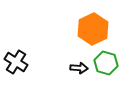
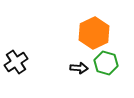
orange hexagon: moved 1 px right, 4 px down
black cross: rotated 25 degrees clockwise
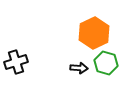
black cross: rotated 15 degrees clockwise
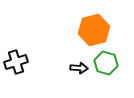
orange hexagon: moved 3 px up; rotated 12 degrees clockwise
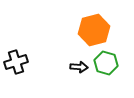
black arrow: moved 1 px up
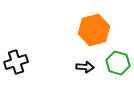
green hexagon: moved 12 px right
black arrow: moved 6 px right
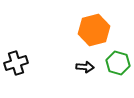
black cross: moved 1 px down
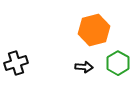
green hexagon: rotated 15 degrees clockwise
black arrow: moved 1 px left
